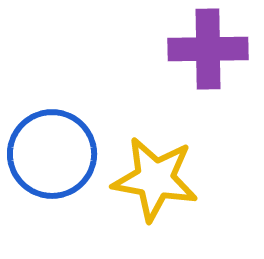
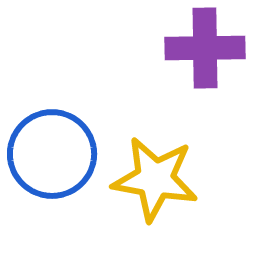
purple cross: moved 3 px left, 1 px up
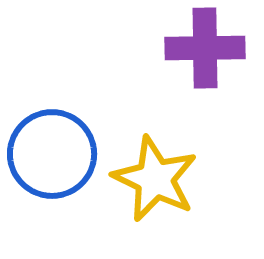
yellow star: rotated 16 degrees clockwise
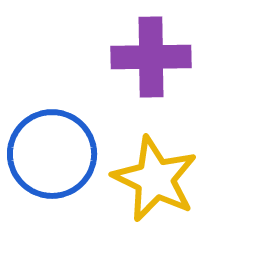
purple cross: moved 54 px left, 9 px down
